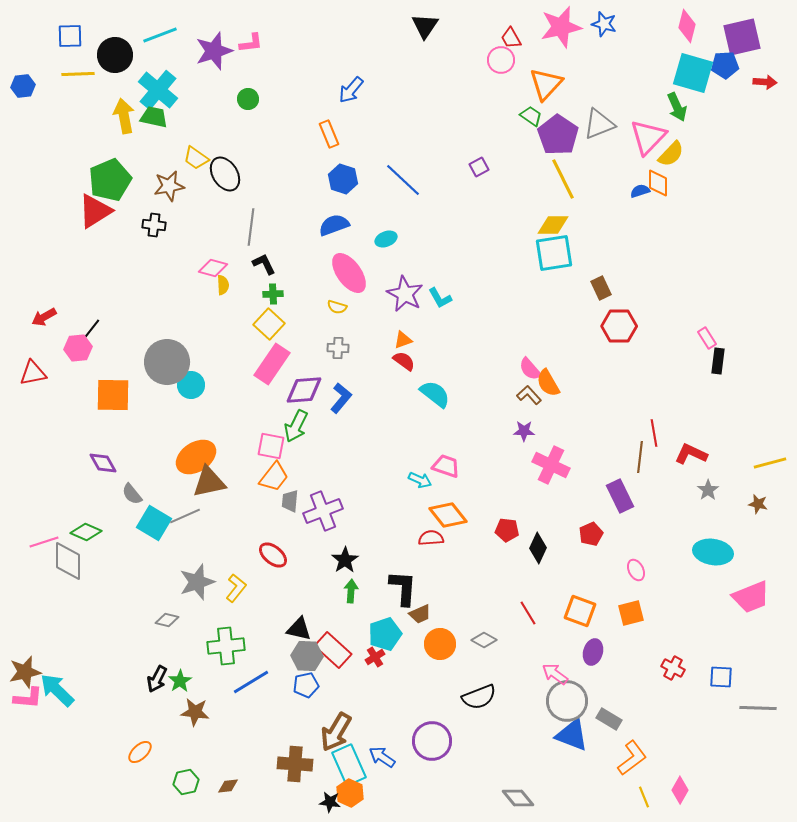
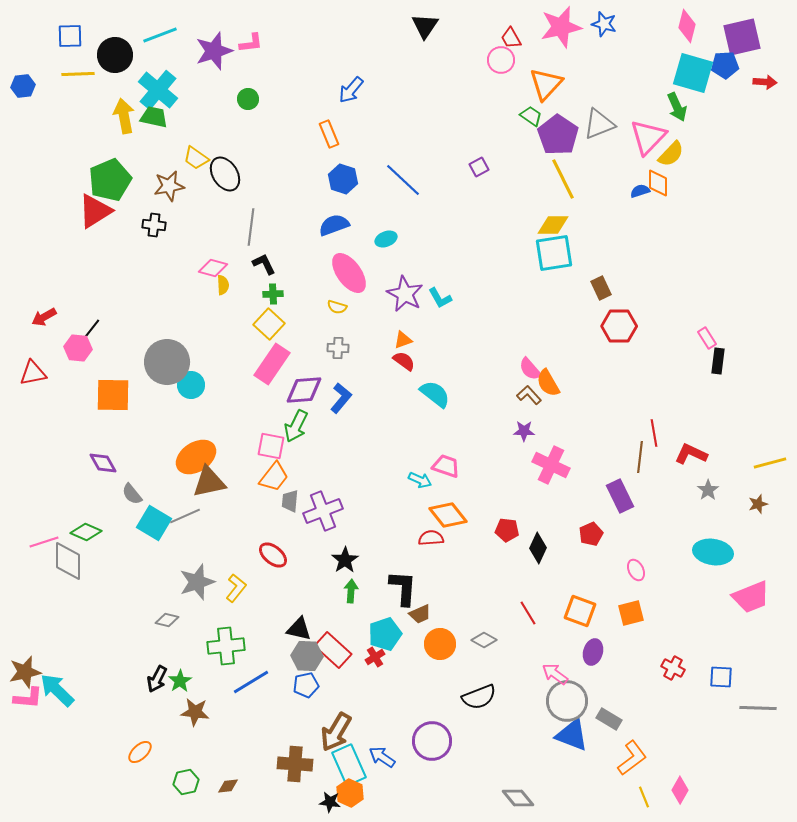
pink hexagon at (78, 348): rotated 12 degrees clockwise
brown star at (758, 504): rotated 30 degrees counterclockwise
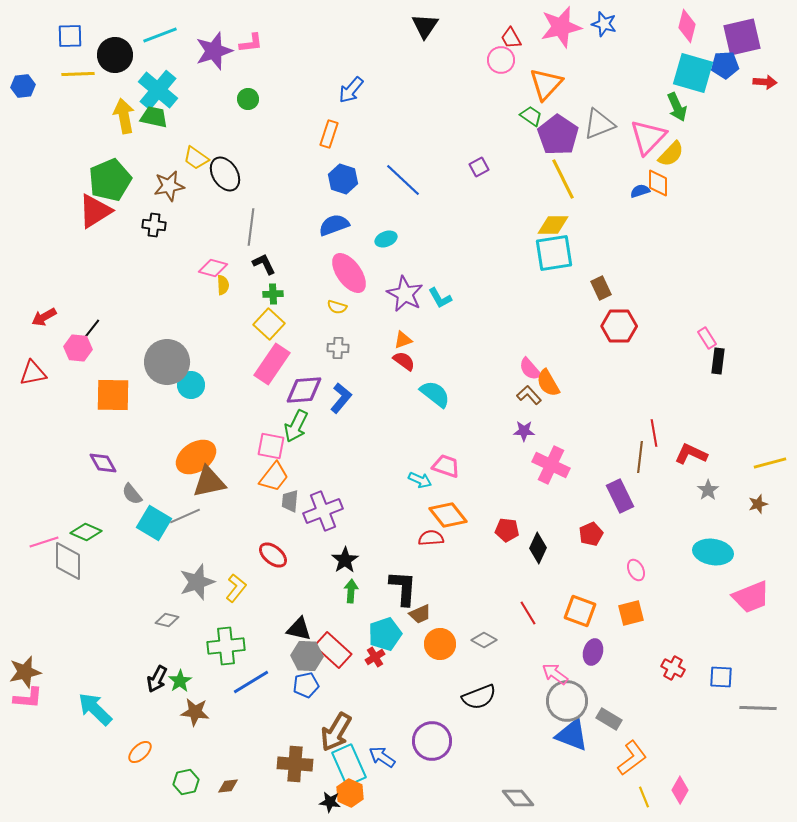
orange rectangle at (329, 134): rotated 40 degrees clockwise
cyan arrow at (57, 690): moved 38 px right, 19 px down
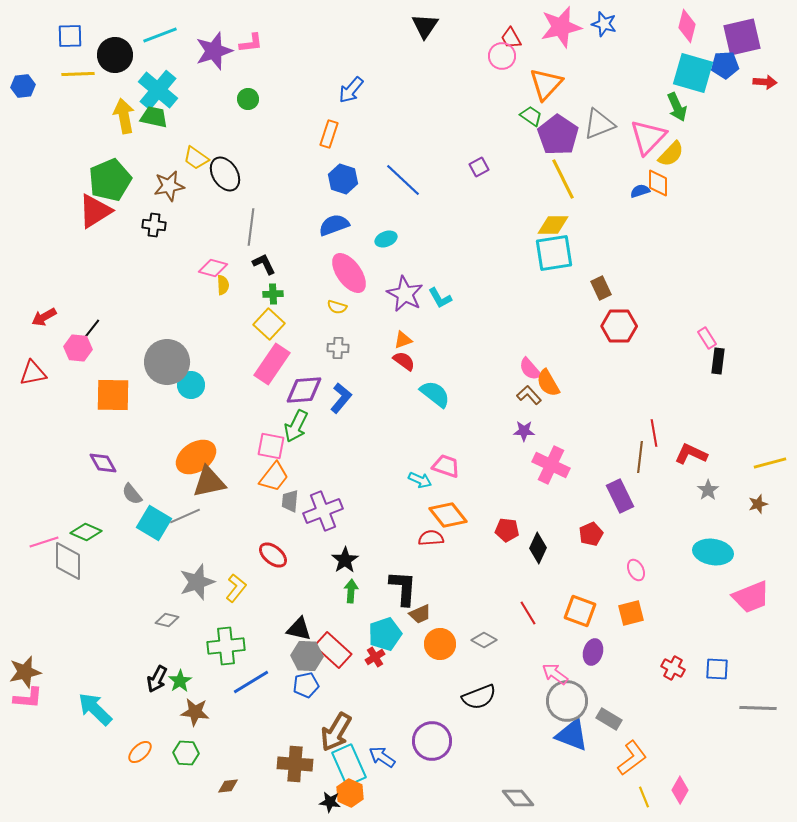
pink circle at (501, 60): moved 1 px right, 4 px up
blue square at (721, 677): moved 4 px left, 8 px up
green hexagon at (186, 782): moved 29 px up; rotated 15 degrees clockwise
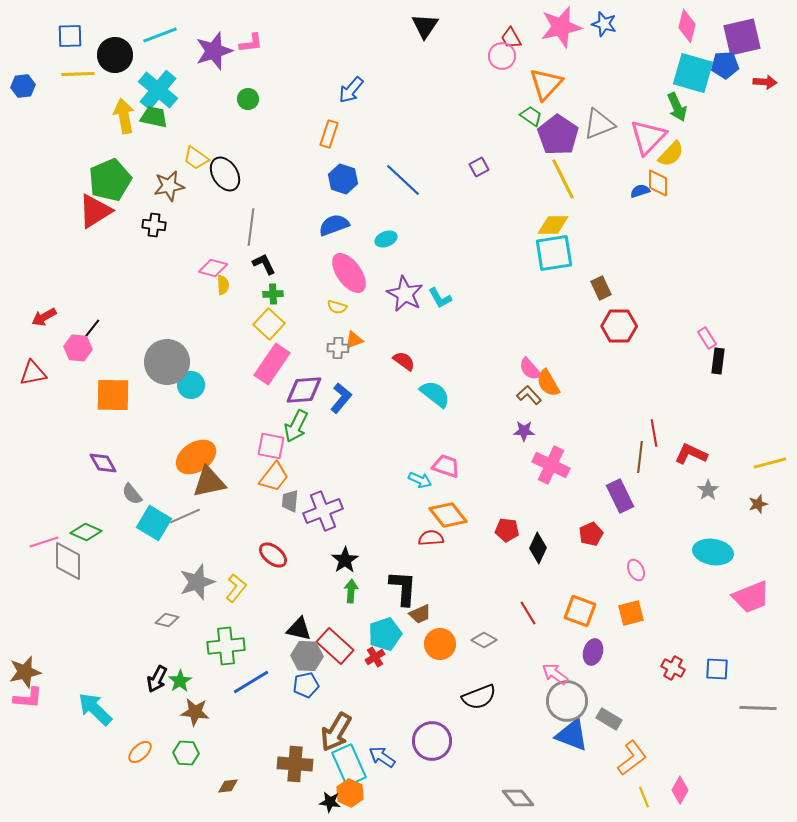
orange triangle at (403, 340): moved 49 px left
red rectangle at (333, 650): moved 2 px right, 4 px up
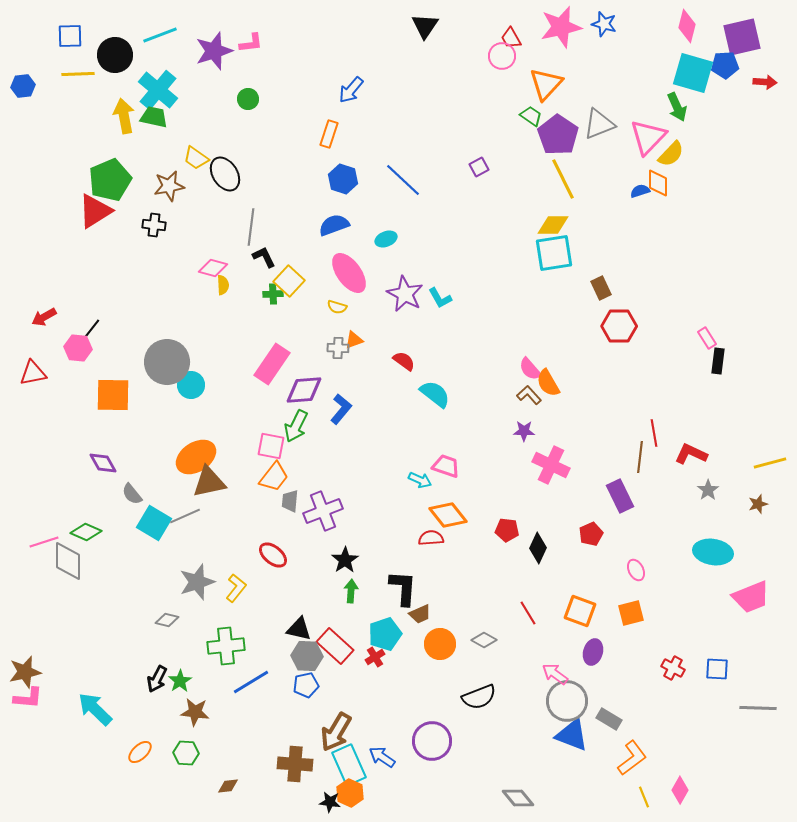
black L-shape at (264, 264): moved 7 px up
yellow square at (269, 324): moved 20 px right, 43 px up
blue L-shape at (341, 398): moved 11 px down
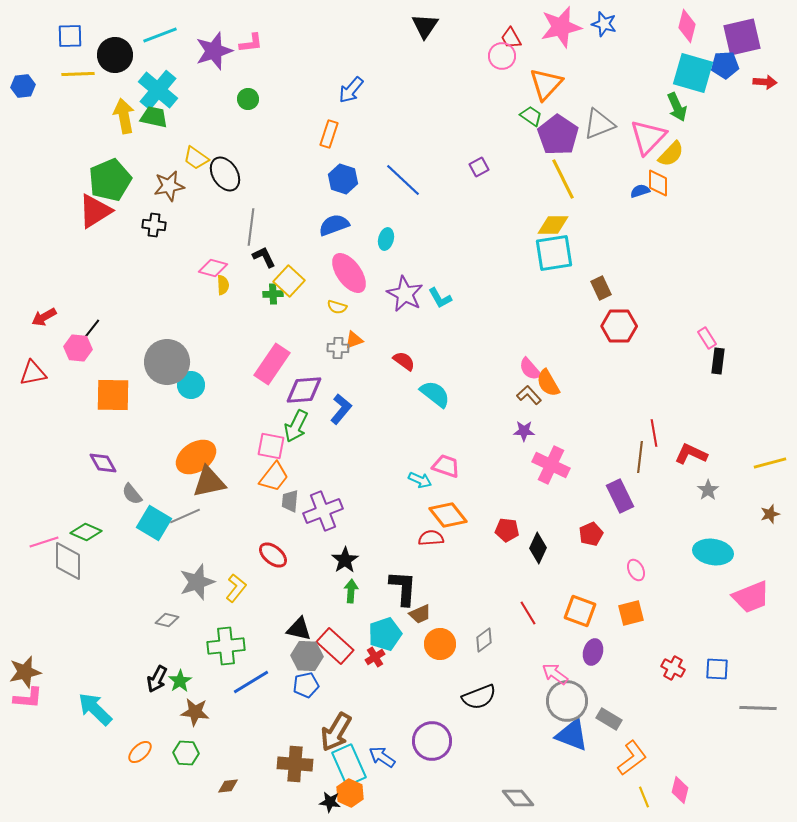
cyan ellipse at (386, 239): rotated 55 degrees counterclockwise
brown star at (758, 504): moved 12 px right, 10 px down
gray diamond at (484, 640): rotated 65 degrees counterclockwise
pink diamond at (680, 790): rotated 16 degrees counterclockwise
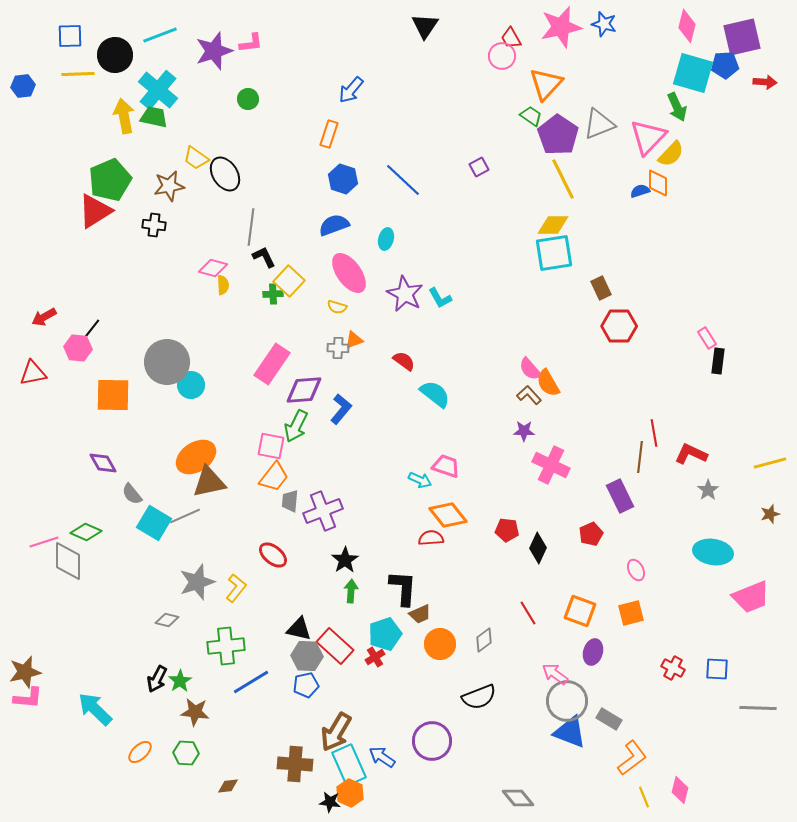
blue triangle at (572, 735): moved 2 px left, 3 px up
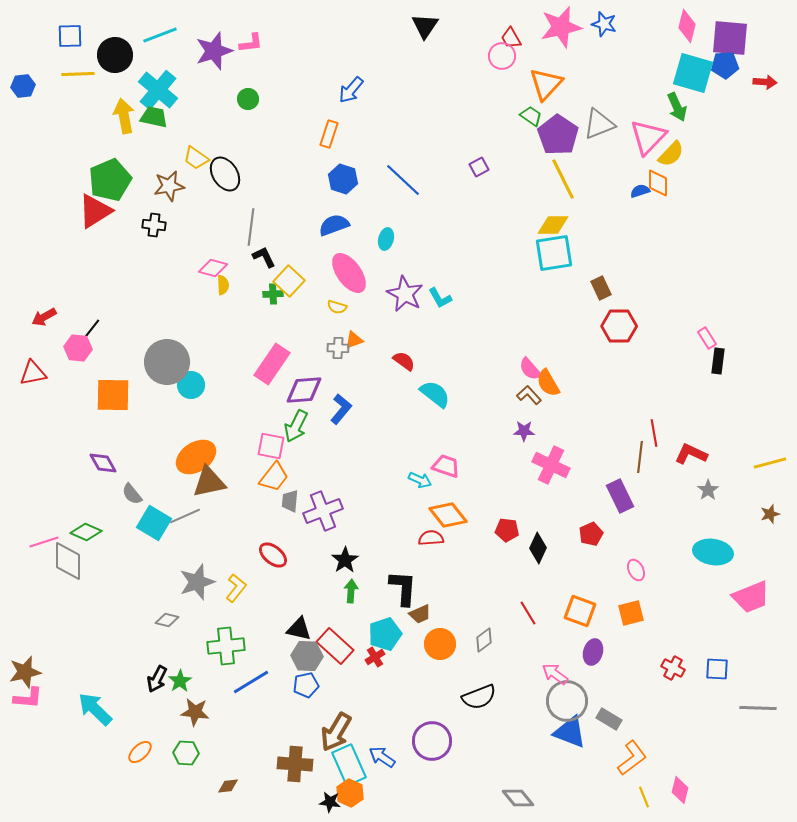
purple square at (742, 37): moved 12 px left, 1 px down; rotated 18 degrees clockwise
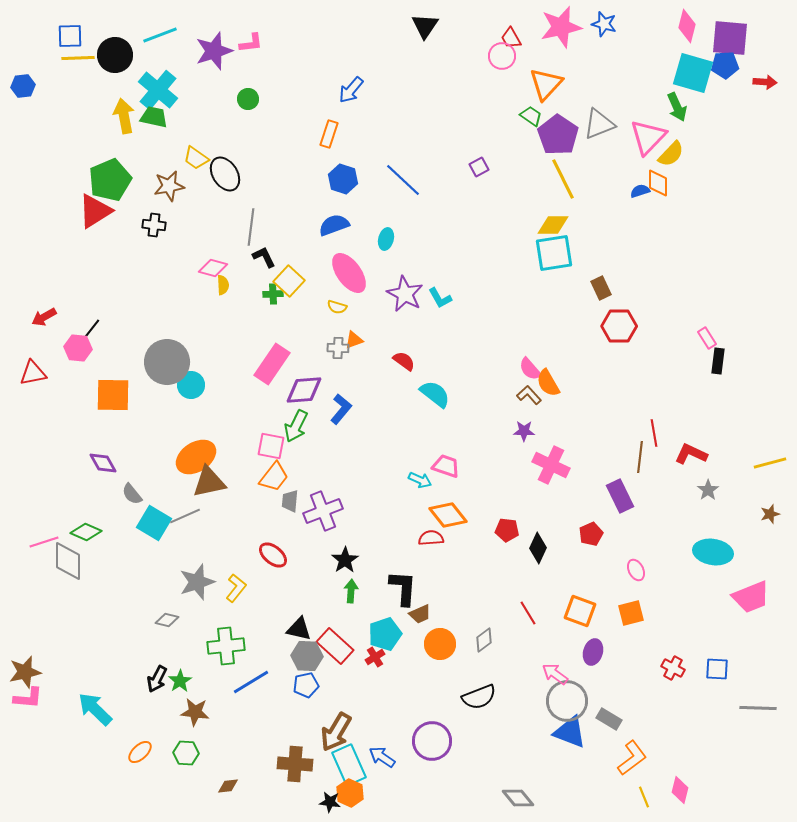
yellow line at (78, 74): moved 16 px up
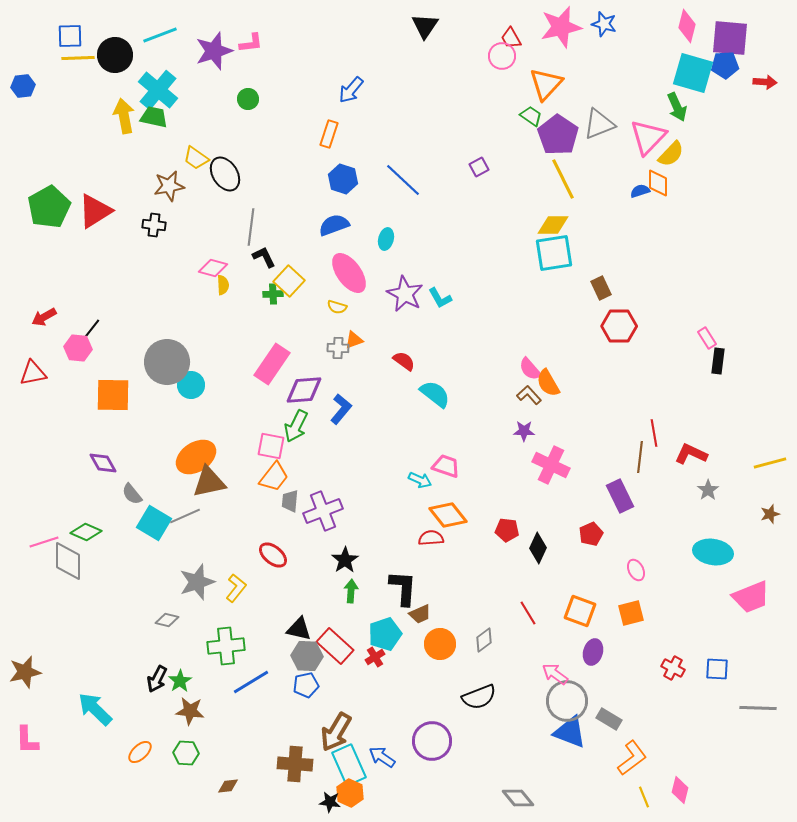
green pentagon at (110, 180): moved 61 px left, 27 px down; rotated 6 degrees counterclockwise
pink L-shape at (28, 698): moved 1 px left, 42 px down; rotated 84 degrees clockwise
brown star at (195, 712): moved 5 px left, 1 px up
